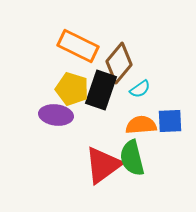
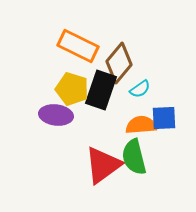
blue square: moved 6 px left, 3 px up
green semicircle: moved 2 px right, 1 px up
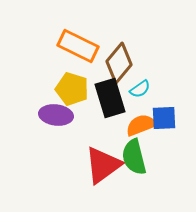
black rectangle: moved 9 px right, 8 px down; rotated 36 degrees counterclockwise
orange semicircle: rotated 16 degrees counterclockwise
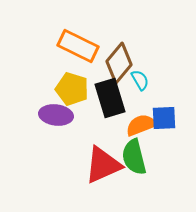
cyan semicircle: moved 9 px up; rotated 85 degrees counterclockwise
red triangle: rotated 12 degrees clockwise
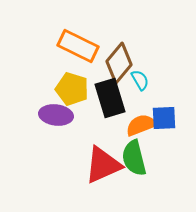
green semicircle: moved 1 px down
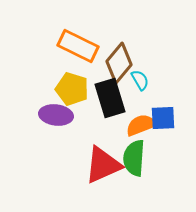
blue square: moved 1 px left
green semicircle: rotated 18 degrees clockwise
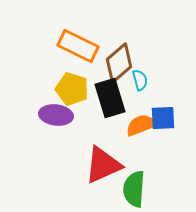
brown diamond: rotated 9 degrees clockwise
cyan semicircle: rotated 15 degrees clockwise
green semicircle: moved 31 px down
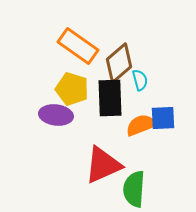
orange rectangle: rotated 9 degrees clockwise
black rectangle: rotated 15 degrees clockwise
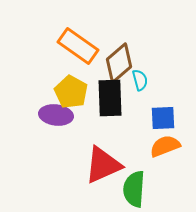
yellow pentagon: moved 1 px left, 3 px down; rotated 12 degrees clockwise
orange semicircle: moved 24 px right, 21 px down
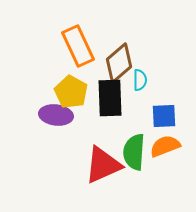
orange rectangle: rotated 30 degrees clockwise
cyan semicircle: rotated 15 degrees clockwise
blue square: moved 1 px right, 2 px up
green semicircle: moved 37 px up
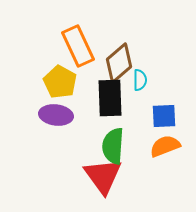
yellow pentagon: moved 11 px left, 10 px up
green semicircle: moved 21 px left, 6 px up
red triangle: moved 11 px down; rotated 42 degrees counterclockwise
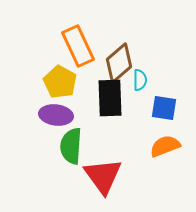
blue square: moved 8 px up; rotated 12 degrees clockwise
green semicircle: moved 42 px left
